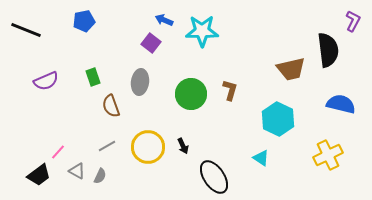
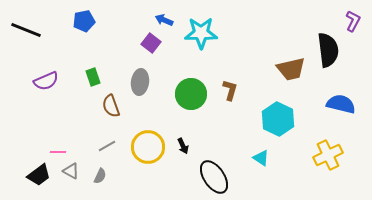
cyan star: moved 1 px left, 2 px down
pink line: rotated 49 degrees clockwise
gray triangle: moved 6 px left
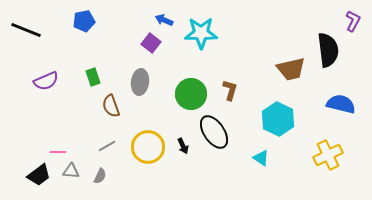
gray triangle: rotated 24 degrees counterclockwise
black ellipse: moved 45 px up
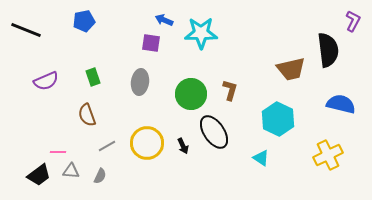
purple square: rotated 30 degrees counterclockwise
brown semicircle: moved 24 px left, 9 px down
yellow circle: moved 1 px left, 4 px up
